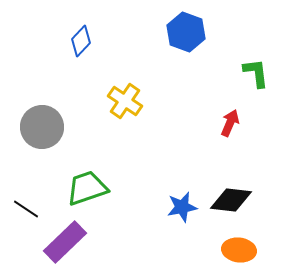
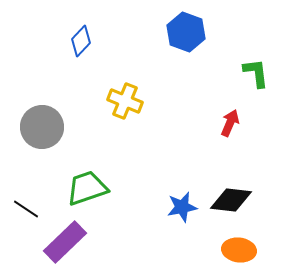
yellow cross: rotated 12 degrees counterclockwise
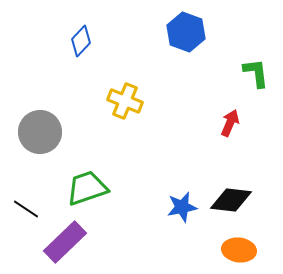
gray circle: moved 2 px left, 5 px down
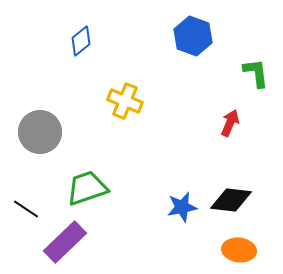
blue hexagon: moved 7 px right, 4 px down
blue diamond: rotated 8 degrees clockwise
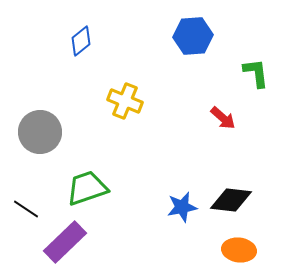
blue hexagon: rotated 24 degrees counterclockwise
red arrow: moved 7 px left, 5 px up; rotated 108 degrees clockwise
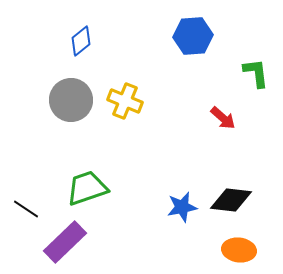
gray circle: moved 31 px right, 32 px up
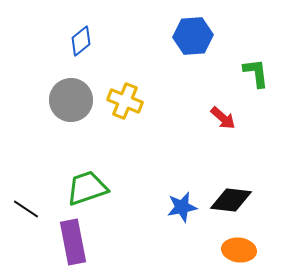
purple rectangle: moved 8 px right; rotated 57 degrees counterclockwise
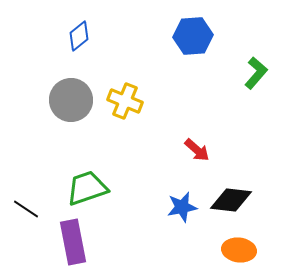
blue diamond: moved 2 px left, 5 px up
green L-shape: rotated 48 degrees clockwise
red arrow: moved 26 px left, 32 px down
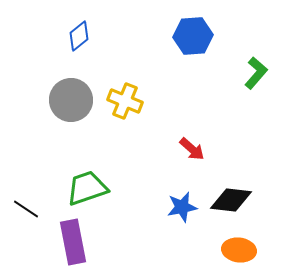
red arrow: moved 5 px left, 1 px up
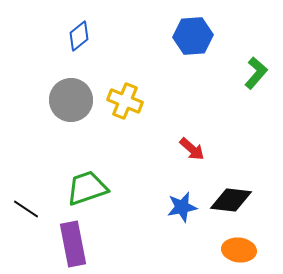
purple rectangle: moved 2 px down
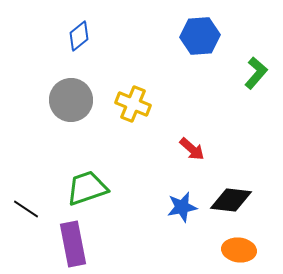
blue hexagon: moved 7 px right
yellow cross: moved 8 px right, 3 px down
